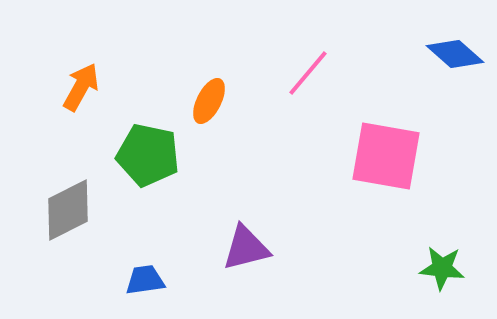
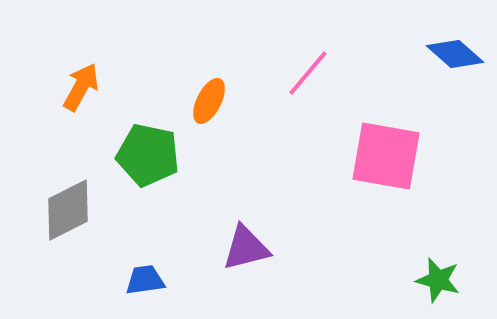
green star: moved 4 px left, 12 px down; rotated 9 degrees clockwise
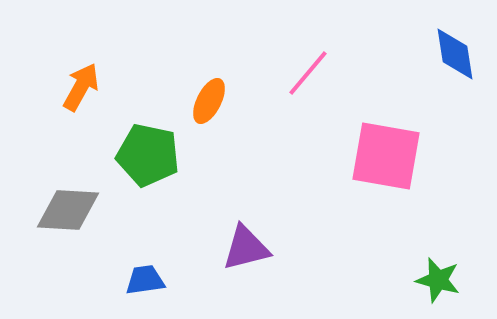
blue diamond: rotated 40 degrees clockwise
gray diamond: rotated 30 degrees clockwise
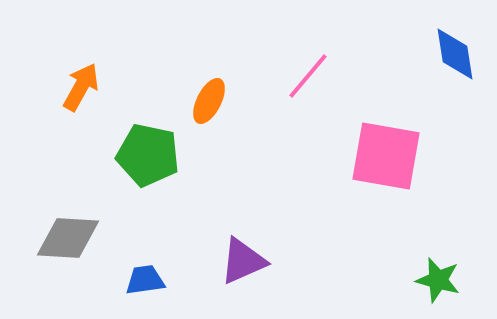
pink line: moved 3 px down
gray diamond: moved 28 px down
purple triangle: moved 3 px left, 13 px down; rotated 10 degrees counterclockwise
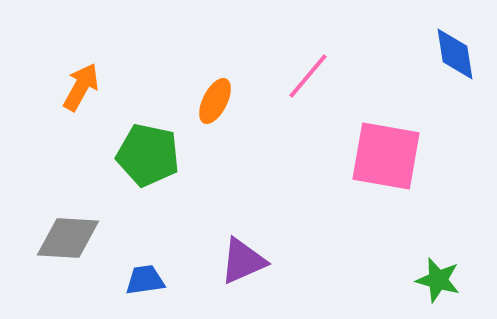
orange ellipse: moved 6 px right
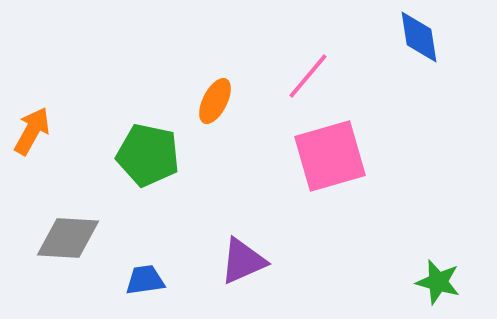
blue diamond: moved 36 px left, 17 px up
orange arrow: moved 49 px left, 44 px down
pink square: moved 56 px left; rotated 26 degrees counterclockwise
green star: moved 2 px down
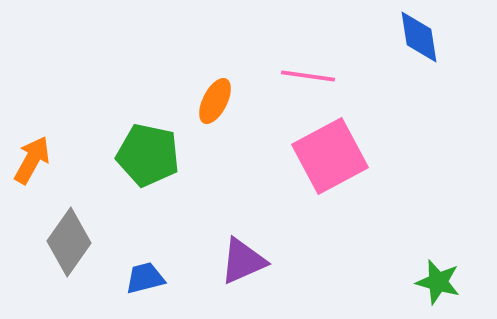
pink line: rotated 58 degrees clockwise
orange arrow: moved 29 px down
pink square: rotated 12 degrees counterclockwise
gray diamond: moved 1 px right, 4 px down; rotated 58 degrees counterclockwise
blue trapezoid: moved 2 px up; rotated 6 degrees counterclockwise
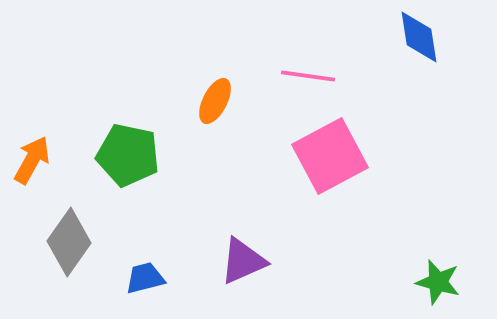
green pentagon: moved 20 px left
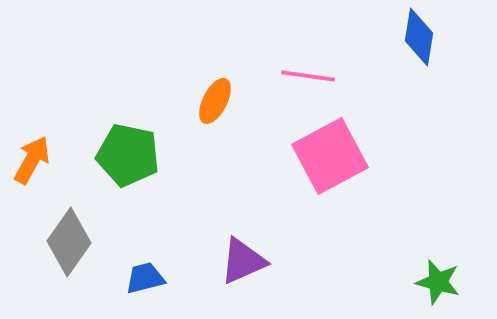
blue diamond: rotated 18 degrees clockwise
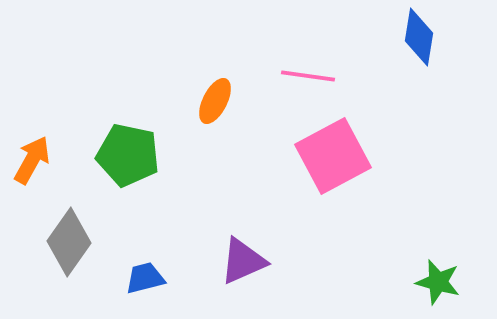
pink square: moved 3 px right
